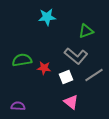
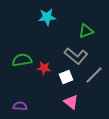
gray line: rotated 12 degrees counterclockwise
purple semicircle: moved 2 px right
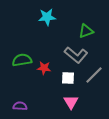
gray L-shape: moved 1 px up
white square: moved 2 px right, 1 px down; rotated 24 degrees clockwise
pink triangle: rotated 21 degrees clockwise
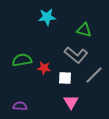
green triangle: moved 2 px left, 1 px up; rotated 35 degrees clockwise
white square: moved 3 px left
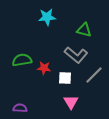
purple semicircle: moved 2 px down
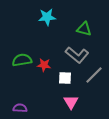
green triangle: moved 1 px up
gray L-shape: moved 1 px right
red star: moved 3 px up
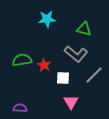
cyan star: moved 2 px down
gray L-shape: moved 1 px left, 1 px up
red star: rotated 24 degrees clockwise
white square: moved 2 px left
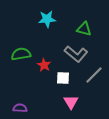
green semicircle: moved 1 px left, 6 px up
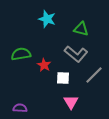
cyan star: rotated 24 degrees clockwise
green triangle: moved 3 px left
